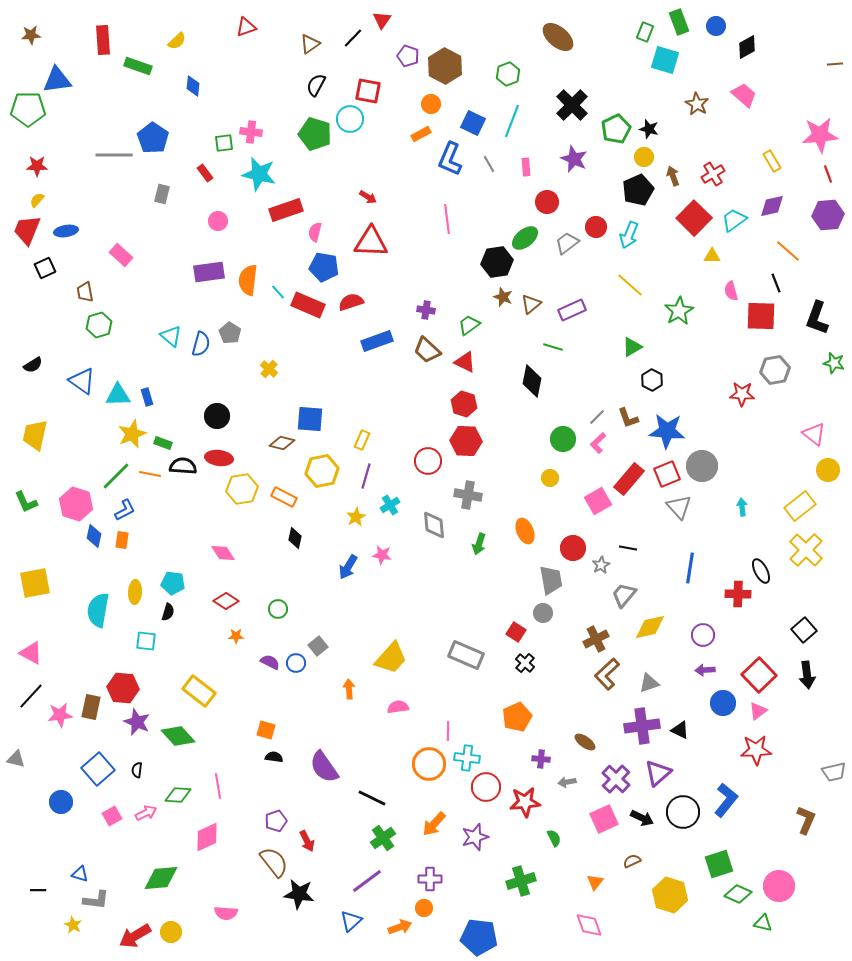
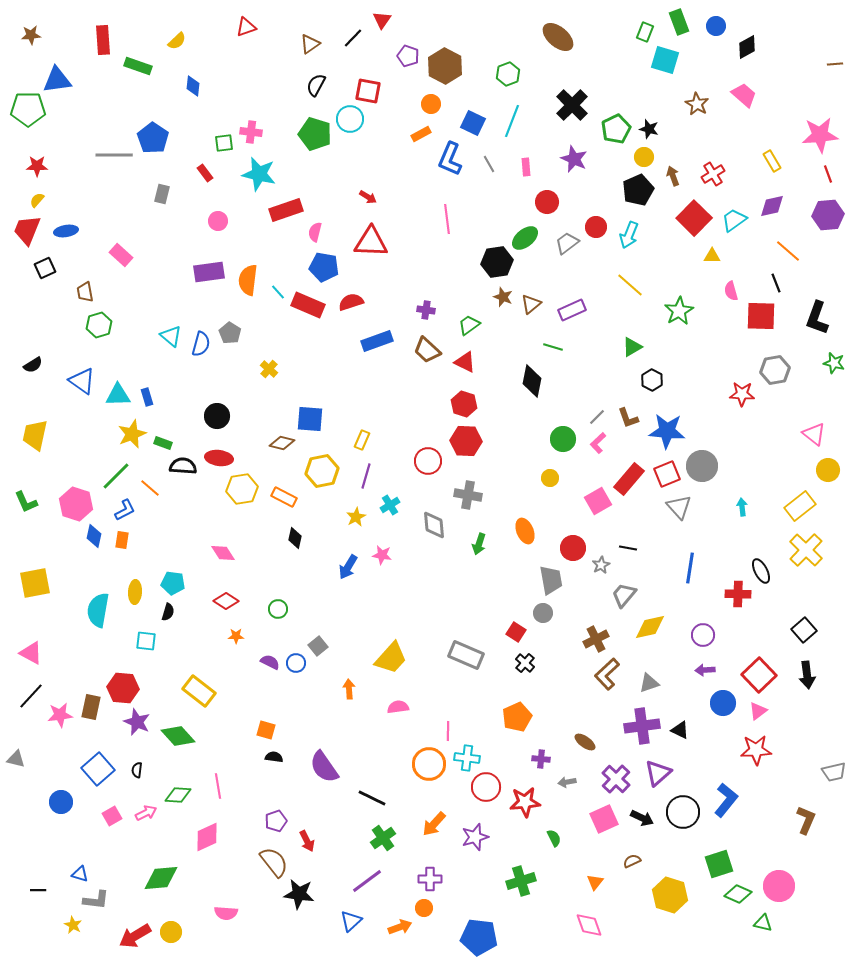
orange line at (150, 474): moved 14 px down; rotated 30 degrees clockwise
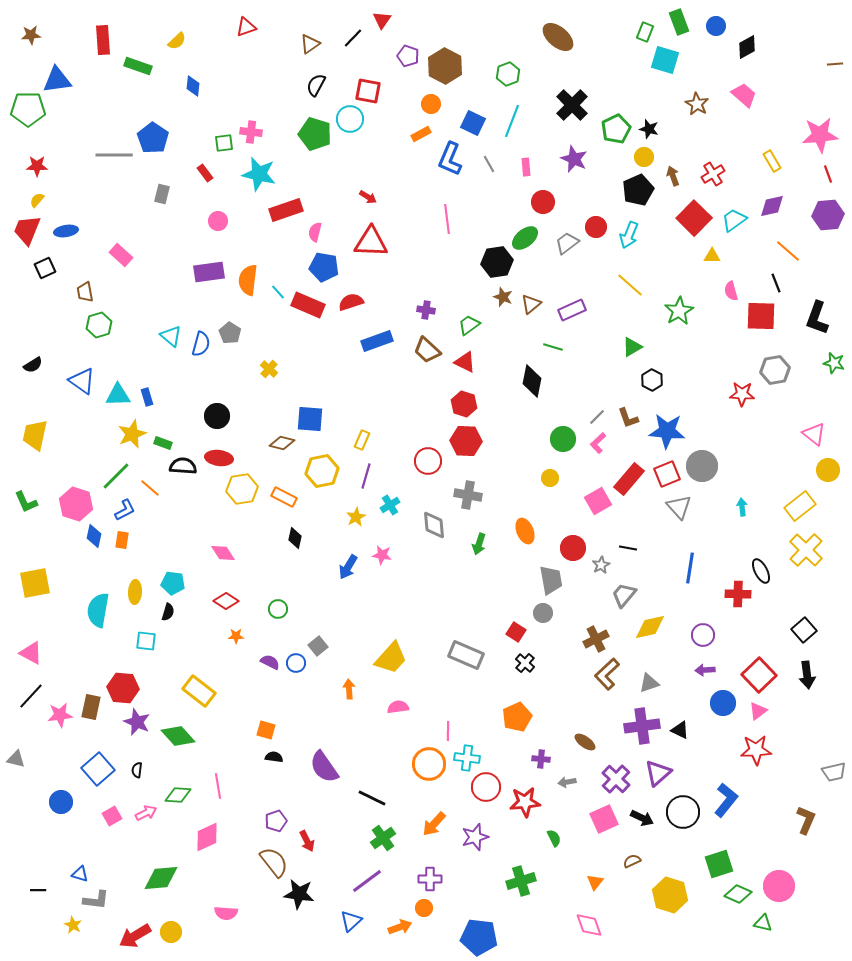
red circle at (547, 202): moved 4 px left
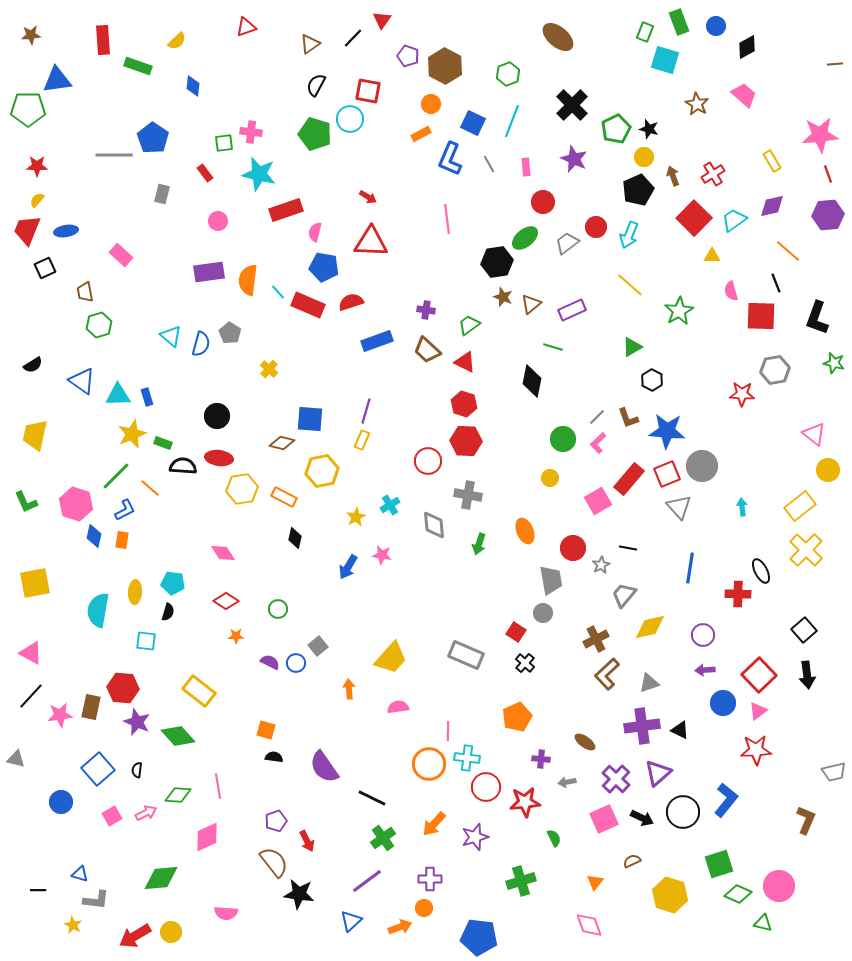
purple line at (366, 476): moved 65 px up
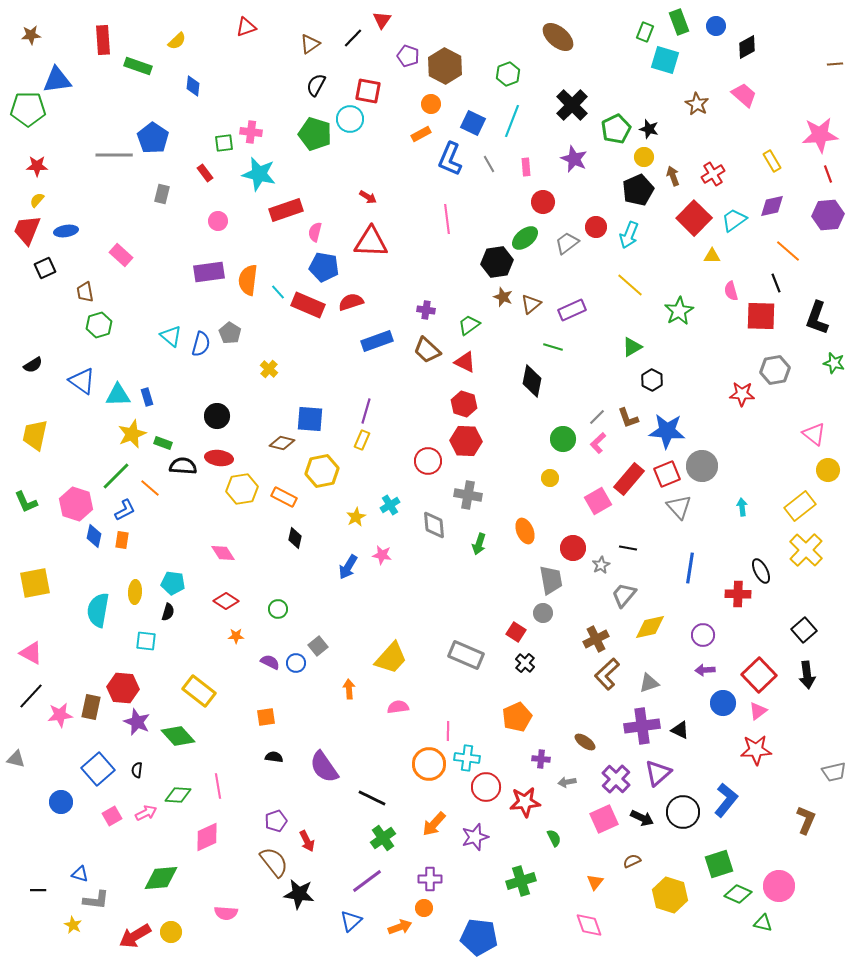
orange square at (266, 730): moved 13 px up; rotated 24 degrees counterclockwise
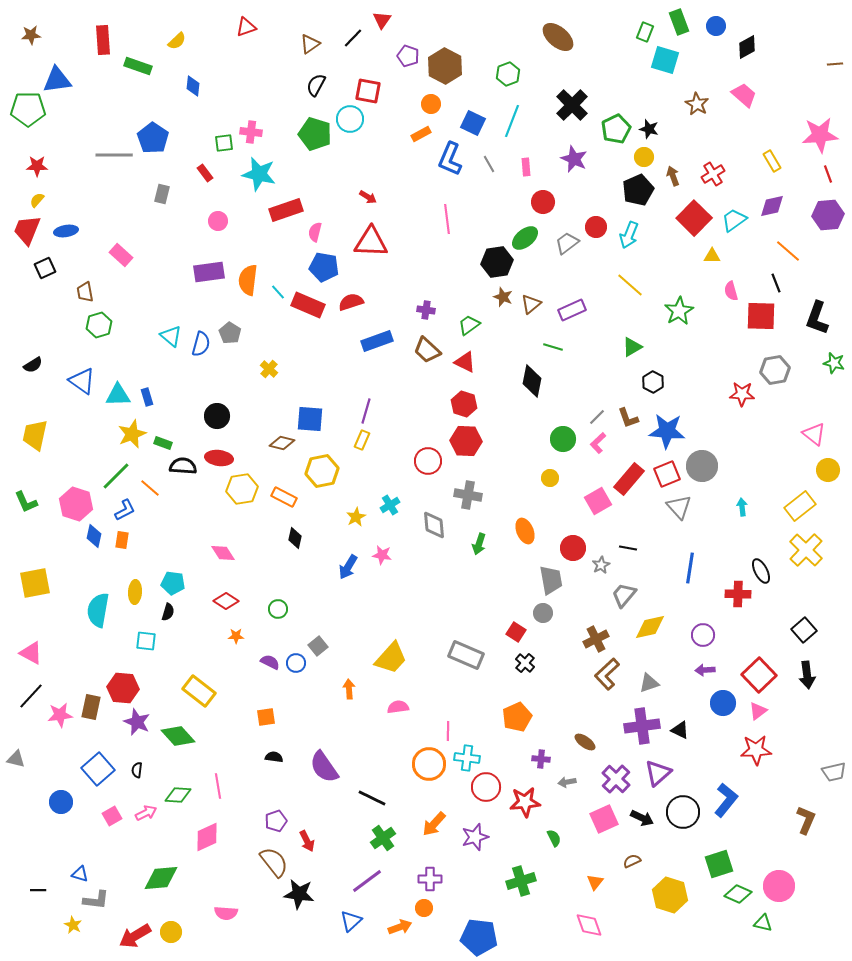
black hexagon at (652, 380): moved 1 px right, 2 px down
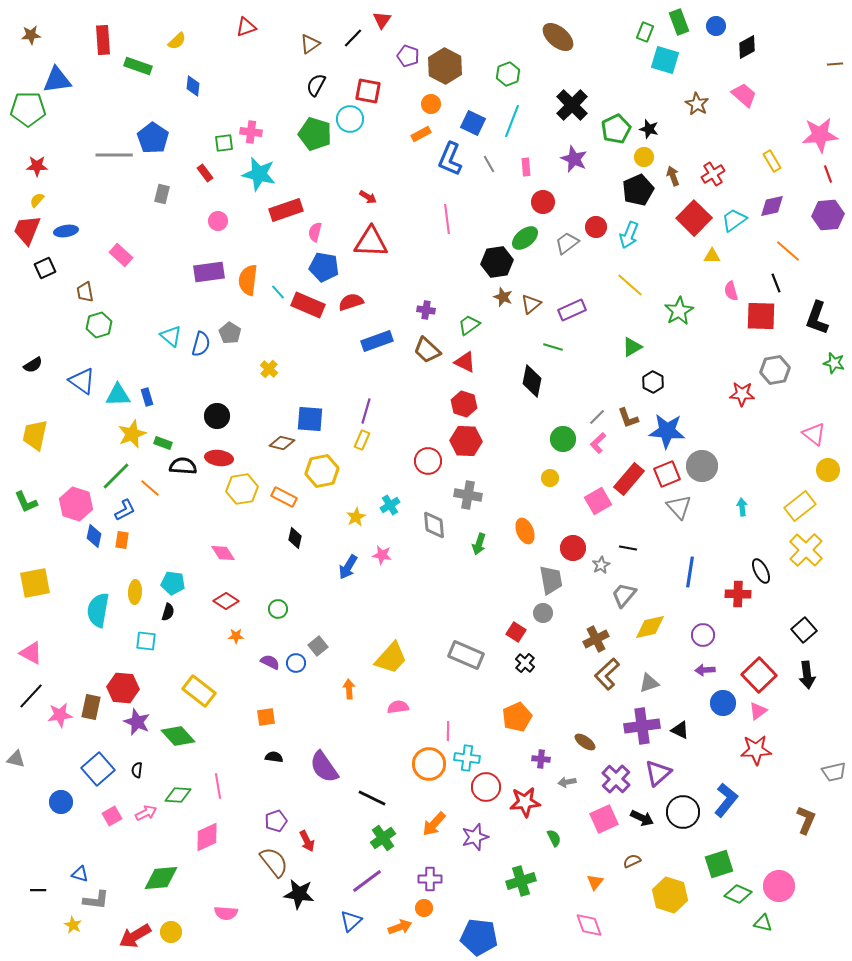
blue line at (690, 568): moved 4 px down
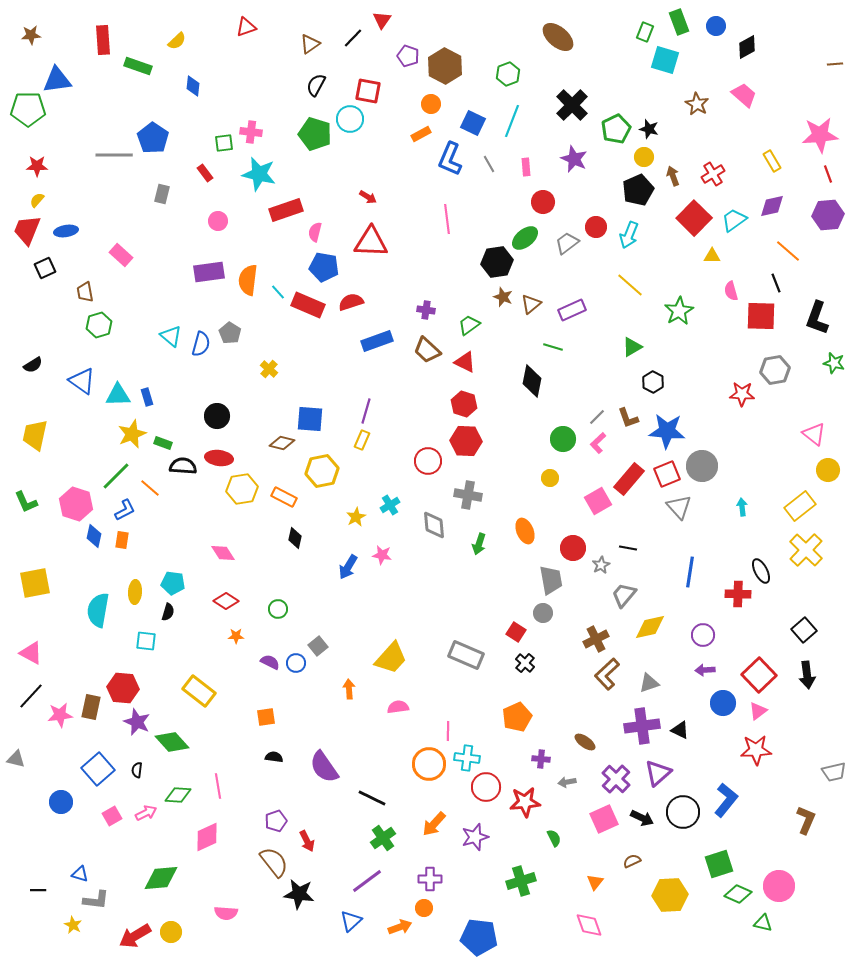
green diamond at (178, 736): moved 6 px left, 6 px down
yellow hexagon at (670, 895): rotated 20 degrees counterclockwise
